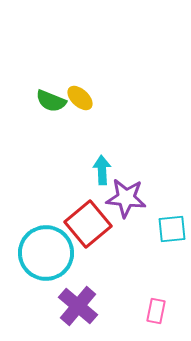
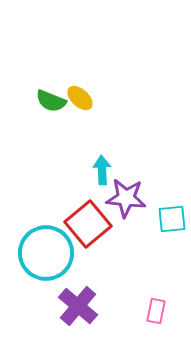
cyan square: moved 10 px up
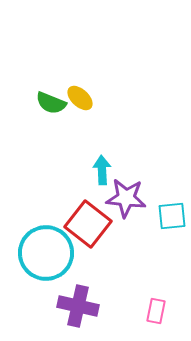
green semicircle: moved 2 px down
cyan square: moved 3 px up
red square: rotated 12 degrees counterclockwise
purple cross: rotated 27 degrees counterclockwise
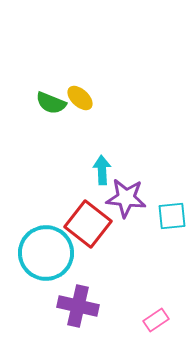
pink rectangle: moved 9 px down; rotated 45 degrees clockwise
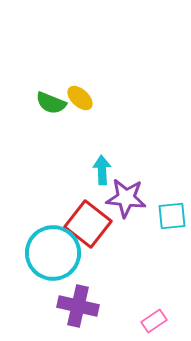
cyan circle: moved 7 px right
pink rectangle: moved 2 px left, 1 px down
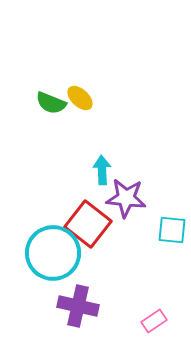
cyan square: moved 14 px down; rotated 12 degrees clockwise
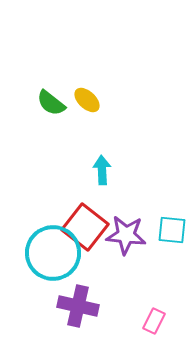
yellow ellipse: moved 7 px right, 2 px down
green semicircle: rotated 16 degrees clockwise
purple star: moved 37 px down
red square: moved 3 px left, 3 px down
pink rectangle: rotated 30 degrees counterclockwise
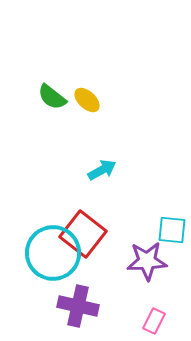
green semicircle: moved 1 px right, 6 px up
cyan arrow: rotated 64 degrees clockwise
red square: moved 2 px left, 7 px down
purple star: moved 21 px right, 26 px down; rotated 9 degrees counterclockwise
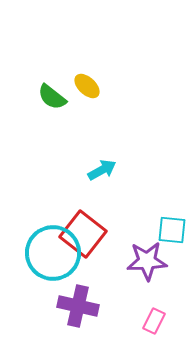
yellow ellipse: moved 14 px up
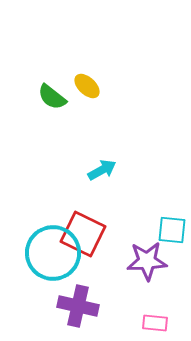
red square: rotated 12 degrees counterclockwise
pink rectangle: moved 1 px right, 2 px down; rotated 70 degrees clockwise
